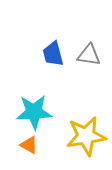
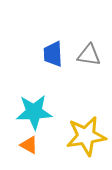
blue trapezoid: rotated 12 degrees clockwise
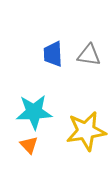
yellow star: moved 5 px up
orange triangle: rotated 18 degrees clockwise
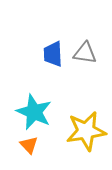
gray triangle: moved 4 px left, 2 px up
cyan star: rotated 27 degrees clockwise
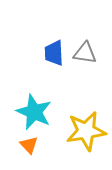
blue trapezoid: moved 1 px right, 1 px up
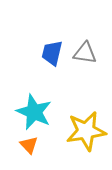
blue trapezoid: moved 2 px left; rotated 16 degrees clockwise
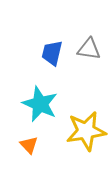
gray triangle: moved 4 px right, 4 px up
cyan star: moved 6 px right, 8 px up
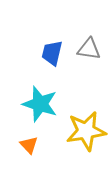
cyan star: rotated 6 degrees counterclockwise
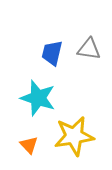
cyan star: moved 2 px left, 6 px up
yellow star: moved 12 px left, 5 px down
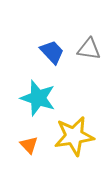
blue trapezoid: moved 1 px up; rotated 124 degrees clockwise
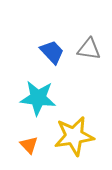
cyan star: rotated 12 degrees counterclockwise
